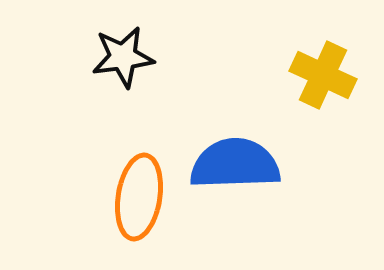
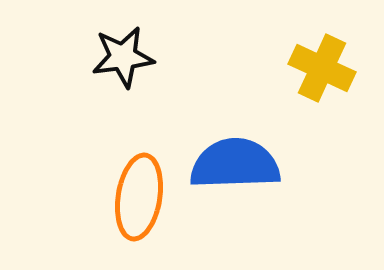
yellow cross: moved 1 px left, 7 px up
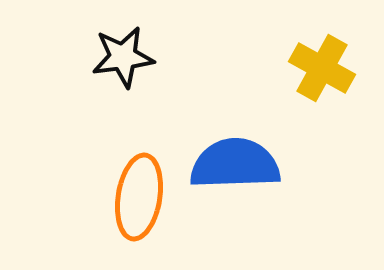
yellow cross: rotated 4 degrees clockwise
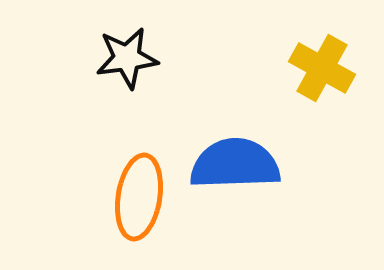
black star: moved 4 px right, 1 px down
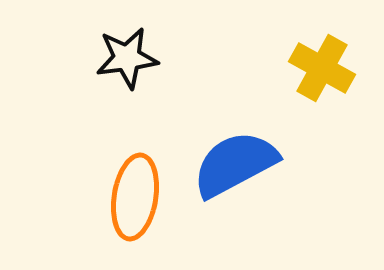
blue semicircle: rotated 26 degrees counterclockwise
orange ellipse: moved 4 px left
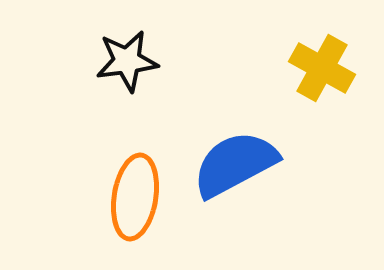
black star: moved 3 px down
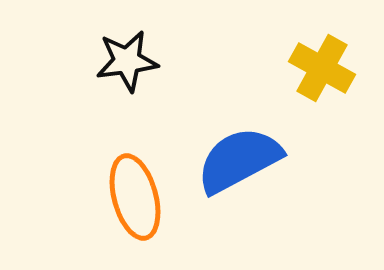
blue semicircle: moved 4 px right, 4 px up
orange ellipse: rotated 24 degrees counterclockwise
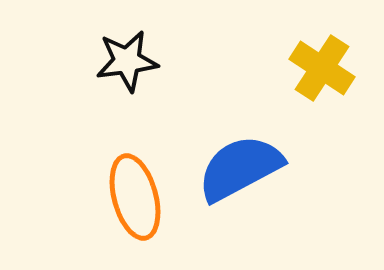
yellow cross: rotated 4 degrees clockwise
blue semicircle: moved 1 px right, 8 px down
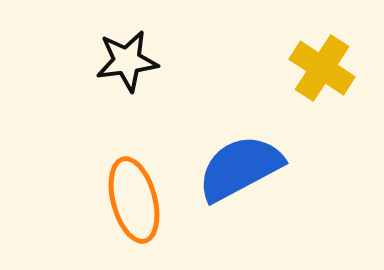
orange ellipse: moved 1 px left, 3 px down
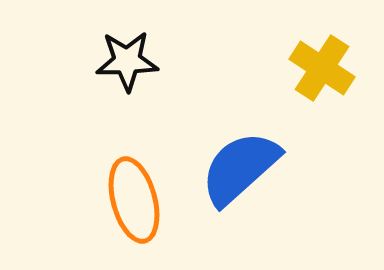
black star: rotated 6 degrees clockwise
blue semicircle: rotated 14 degrees counterclockwise
